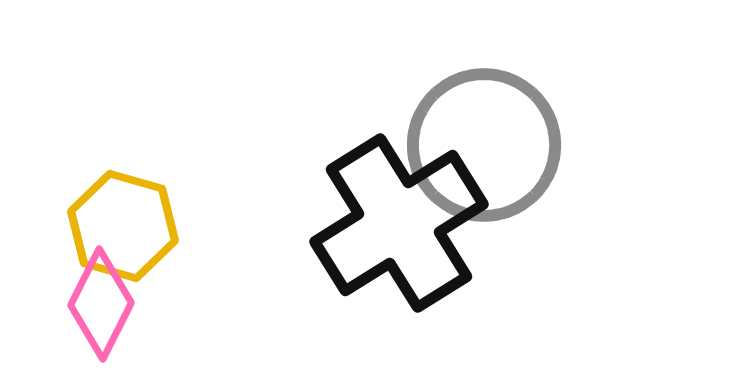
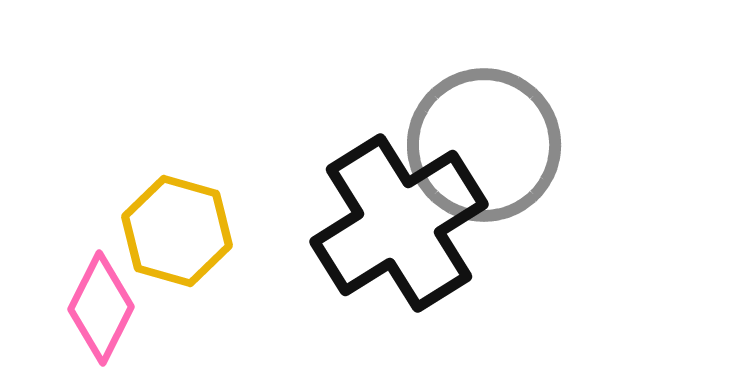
yellow hexagon: moved 54 px right, 5 px down
pink diamond: moved 4 px down
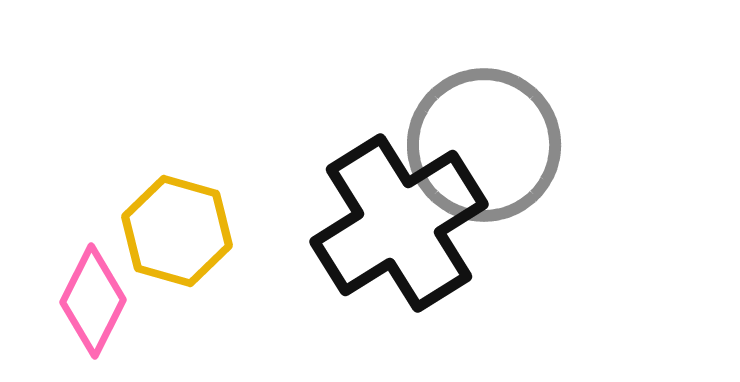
pink diamond: moved 8 px left, 7 px up
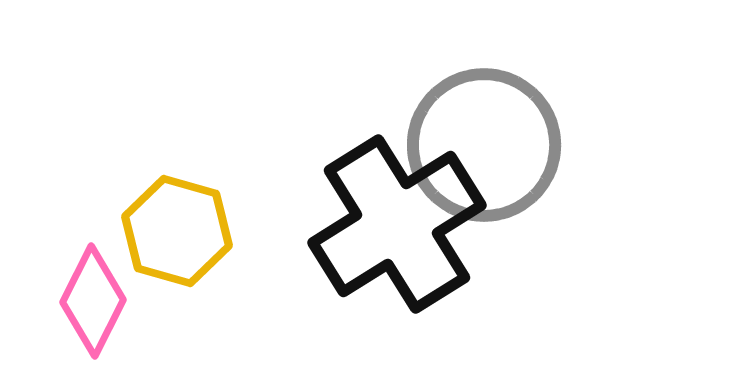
black cross: moved 2 px left, 1 px down
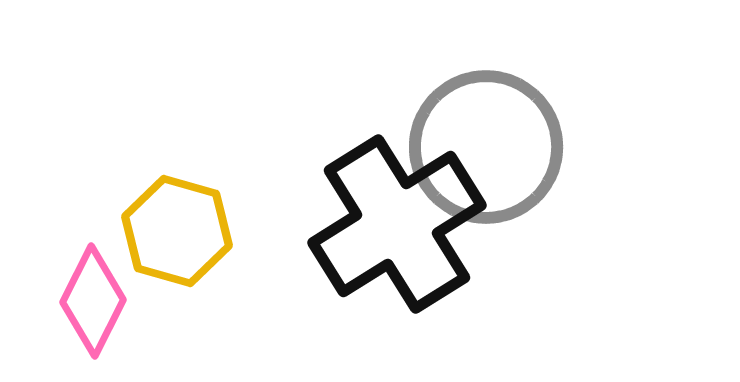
gray circle: moved 2 px right, 2 px down
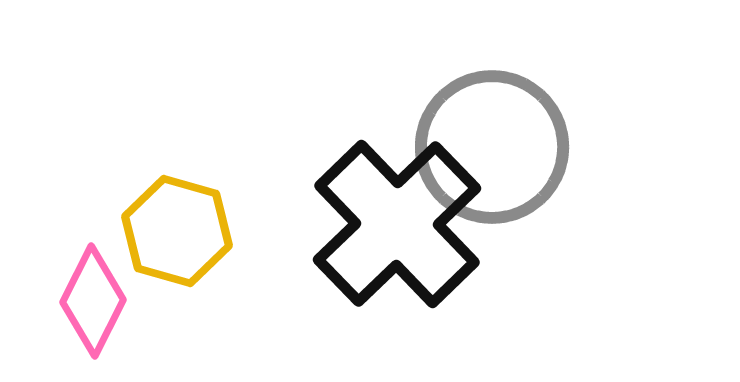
gray circle: moved 6 px right
black cross: rotated 12 degrees counterclockwise
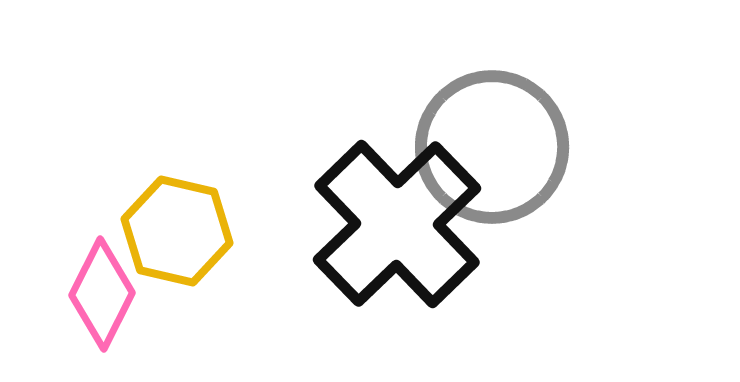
yellow hexagon: rotated 3 degrees counterclockwise
pink diamond: moved 9 px right, 7 px up
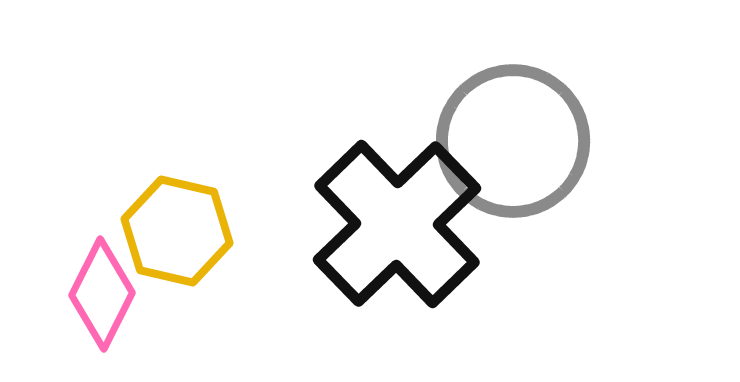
gray circle: moved 21 px right, 6 px up
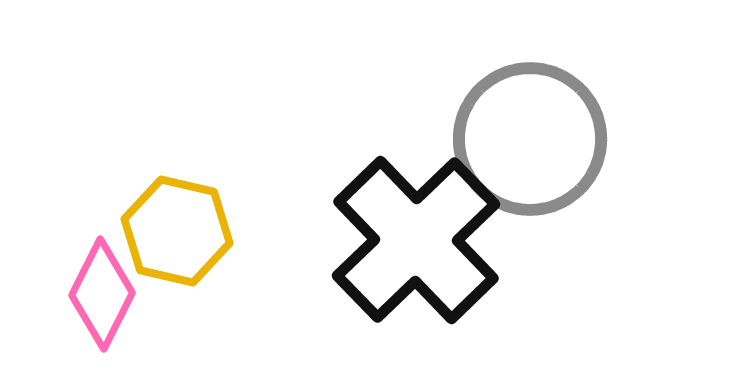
gray circle: moved 17 px right, 2 px up
black cross: moved 19 px right, 16 px down
